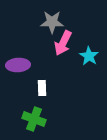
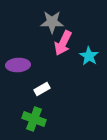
white rectangle: moved 1 px down; rotated 63 degrees clockwise
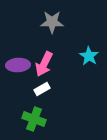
pink arrow: moved 19 px left, 21 px down
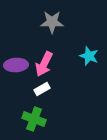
cyan star: rotated 12 degrees counterclockwise
purple ellipse: moved 2 px left
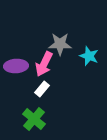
gray star: moved 8 px right, 22 px down
purple ellipse: moved 1 px down
white rectangle: rotated 21 degrees counterclockwise
green cross: rotated 20 degrees clockwise
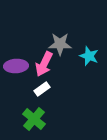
white rectangle: rotated 14 degrees clockwise
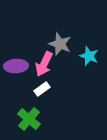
gray star: rotated 20 degrees clockwise
green cross: moved 5 px left
